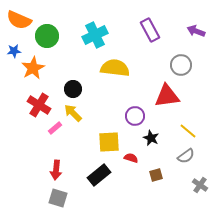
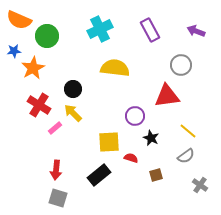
cyan cross: moved 5 px right, 6 px up
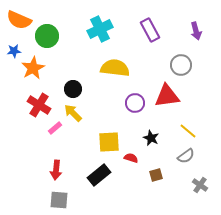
purple arrow: rotated 126 degrees counterclockwise
purple circle: moved 13 px up
gray square: moved 1 px right, 2 px down; rotated 12 degrees counterclockwise
